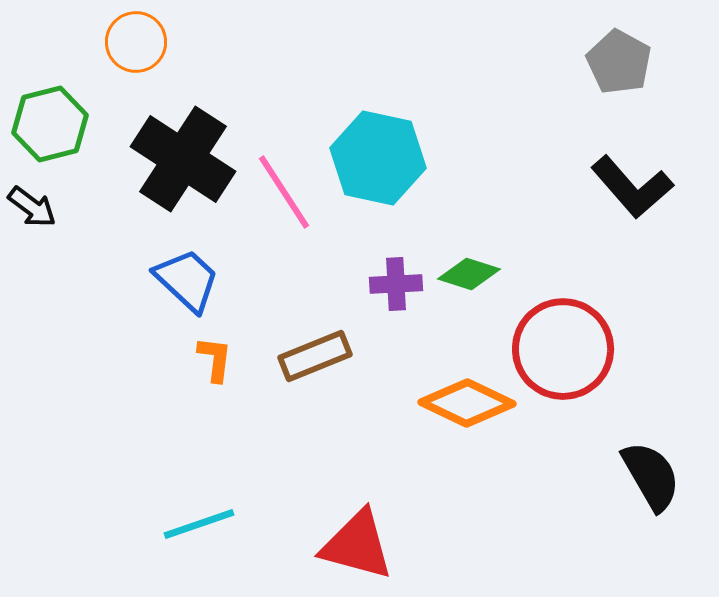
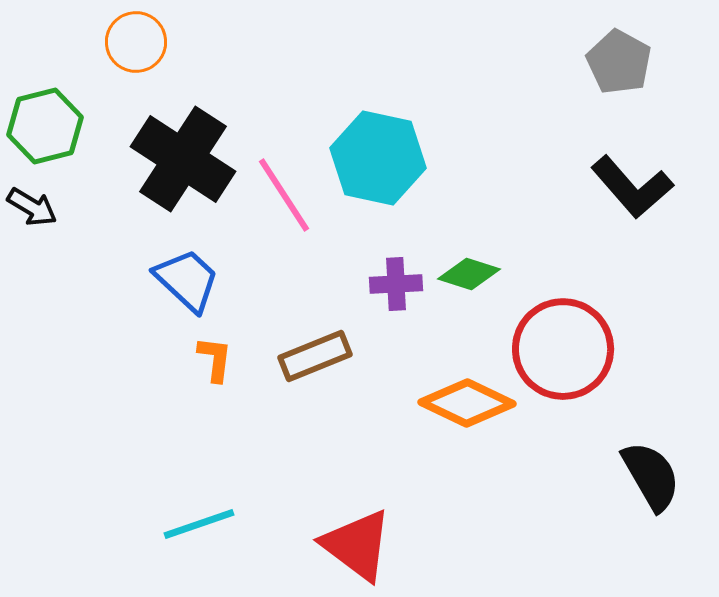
green hexagon: moved 5 px left, 2 px down
pink line: moved 3 px down
black arrow: rotated 6 degrees counterclockwise
red triangle: rotated 22 degrees clockwise
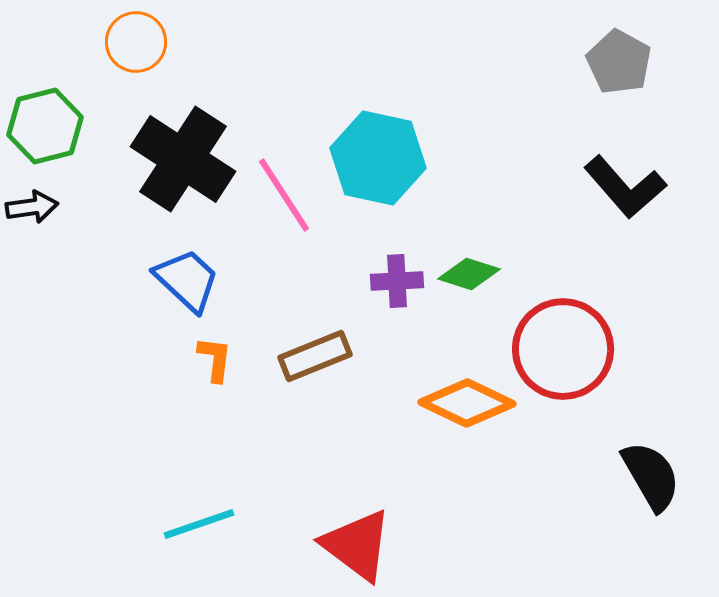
black L-shape: moved 7 px left
black arrow: rotated 39 degrees counterclockwise
purple cross: moved 1 px right, 3 px up
